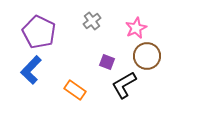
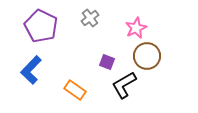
gray cross: moved 2 px left, 3 px up
purple pentagon: moved 2 px right, 6 px up
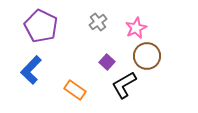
gray cross: moved 8 px right, 4 px down
purple square: rotated 21 degrees clockwise
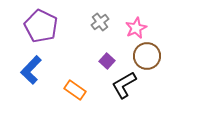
gray cross: moved 2 px right
purple square: moved 1 px up
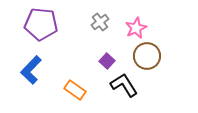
purple pentagon: moved 2 px up; rotated 20 degrees counterclockwise
black L-shape: rotated 88 degrees clockwise
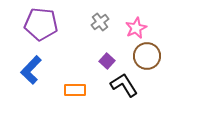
orange rectangle: rotated 35 degrees counterclockwise
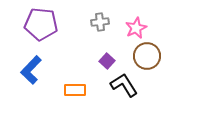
gray cross: rotated 30 degrees clockwise
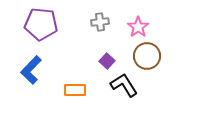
pink star: moved 2 px right, 1 px up; rotated 10 degrees counterclockwise
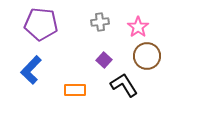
purple square: moved 3 px left, 1 px up
